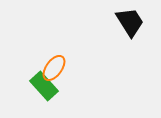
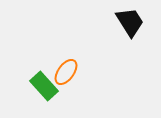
orange ellipse: moved 12 px right, 4 px down
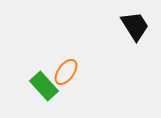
black trapezoid: moved 5 px right, 4 px down
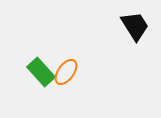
green rectangle: moved 3 px left, 14 px up
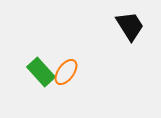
black trapezoid: moved 5 px left
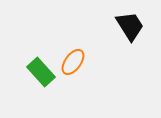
orange ellipse: moved 7 px right, 10 px up
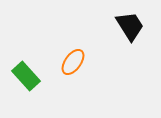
green rectangle: moved 15 px left, 4 px down
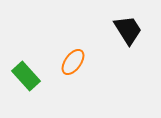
black trapezoid: moved 2 px left, 4 px down
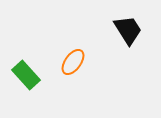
green rectangle: moved 1 px up
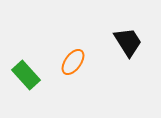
black trapezoid: moved 12 px down
